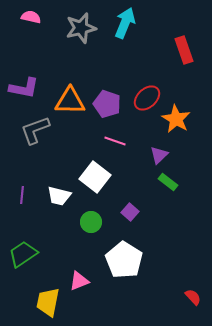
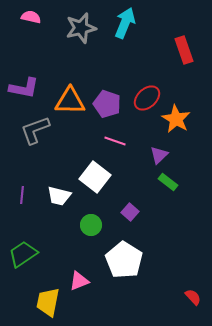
green circle: moved 3 px down
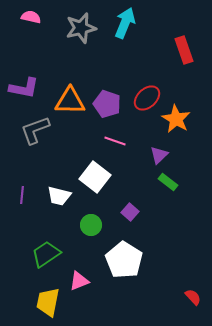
green trapezoid: moved 23 px right
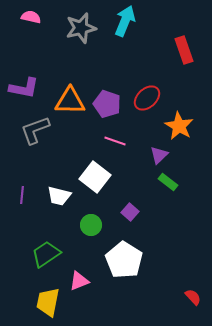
cyan arrow: moved 2 px up
orange star: moved 3 px right, 7 px down
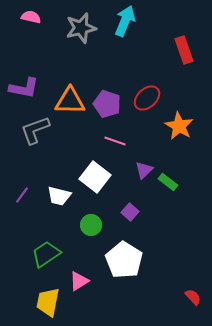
purple triangle: moved 15 px left, 15 px down
purple line: rotated 30 degrees clockwise
pink triangle: rotated 10 degrees counterclockwise
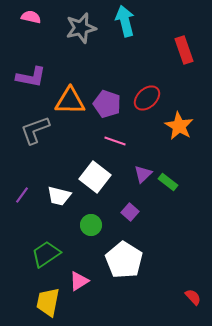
cyan arrow: rotated 36 degrees counterclockwise
purple L-shape: moved 7 px right, 11 px up
purple triangle: moved 1 px left, 4 px down
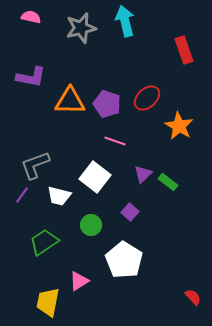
gray L-shape: moved 35 px down
green trapezoid: moved 2 px left, 12 px up
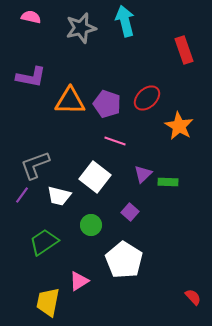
green rectangle: rotated 36 degrees counterclockwise
